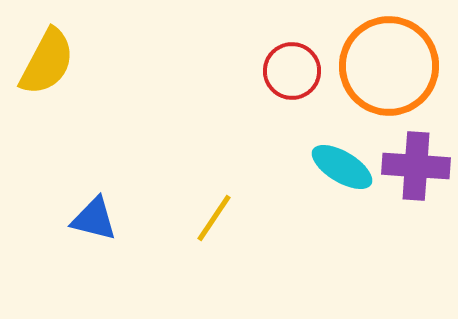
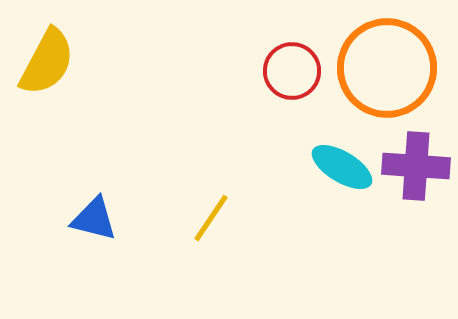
orange circle: moved 2 px left, 2 px down
yellow line: moved 3 px left
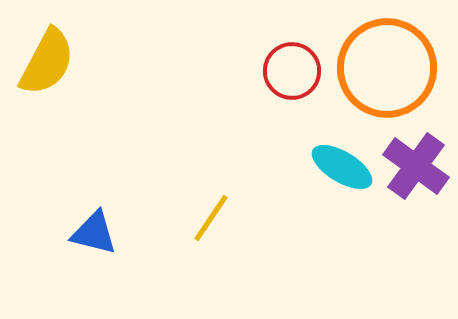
purple cross: rotated 32 degrees clockwise
blue triangle: moved 14 px down
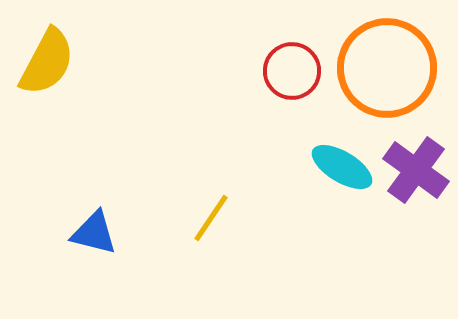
purple cross: moved 4 px down
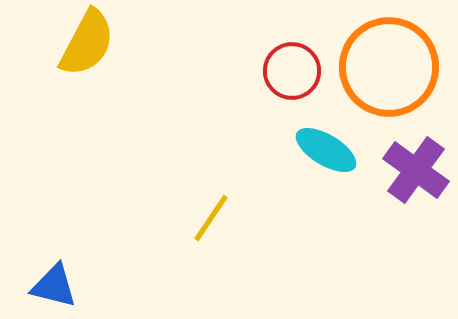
yellow semicircle: moved 40 px right, 19 px up
orange circle: moved 2 px right, 1 px up
cyan ellipse: moved 16 px left, 17 px up
blue triangle: moved 40 px left, 53 px down
